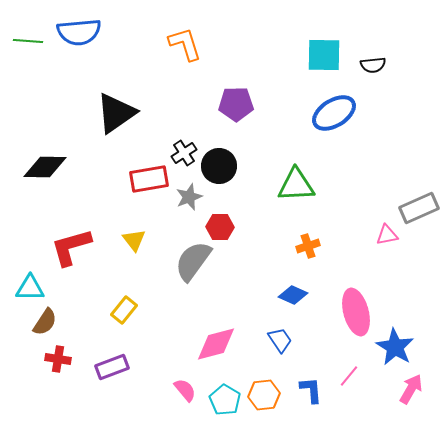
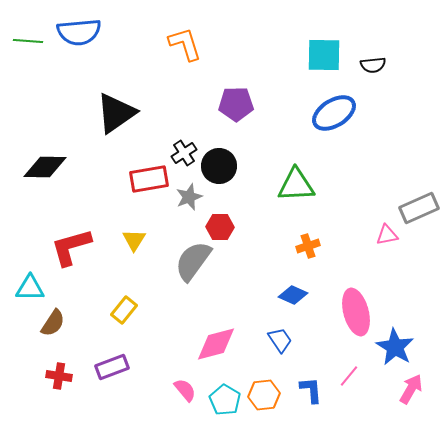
yellow triangle: rotated 10 degrees clockwise
brown semicircle: moved 8 px right, 1 px down
red cross: moved 1 px right, 17 px down
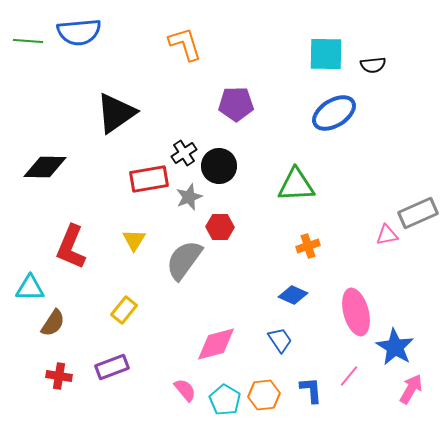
cyan square: moved 2 px right, 1 px up
gray rectangle: moved 1 px left, 5 px down
red L-shape: rotated 51 degrees counterclockwise
gray semicircle: moved 9 px left, 1 px up
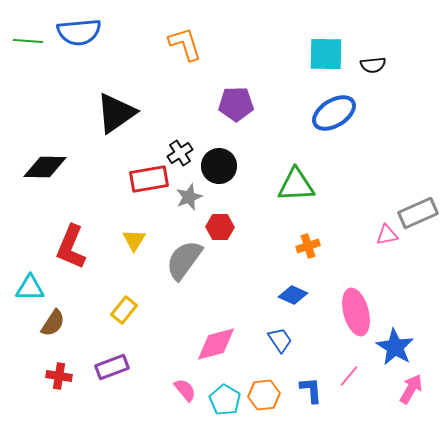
black cross: moved 4 px left
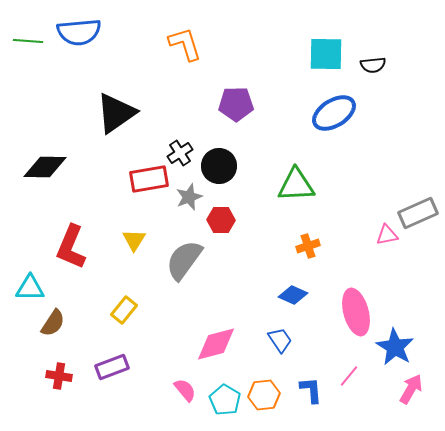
red hexagon: moved 1 px right, 7 px up
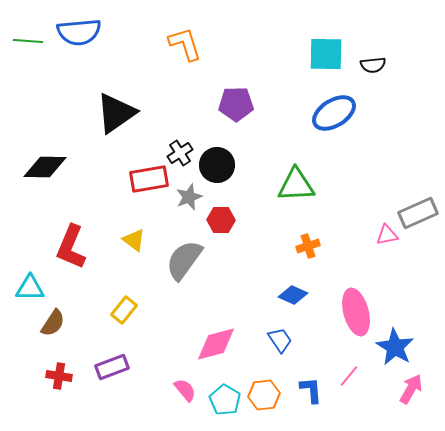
black circle: moved 2 px left, 1 px up
yellow triangle: rotated 25 degrees counterclockwise
